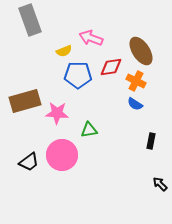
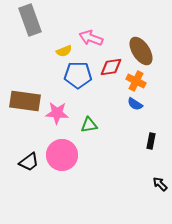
brown rectangle: rotated 24 degrees clockwise
green triangle: moved 5 px up
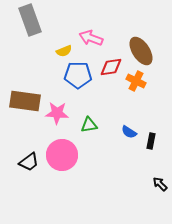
blue semicircle: moved 6 px left, 28 px down
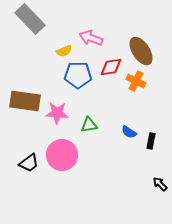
gray rectangle: moved 1 px up; rotated 24 degrees counterclockwise
black trapezoid: moved 1 px down
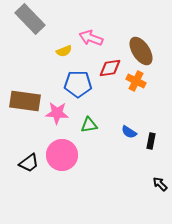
red diamond: moved 1 px left, 1 px down
blue pentagon: moved 9 px down
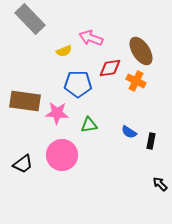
black trapezoid: moved 6 px left, 1 px down
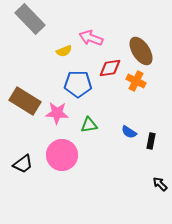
brown rectangle: rotated 24 degrees clockwise
